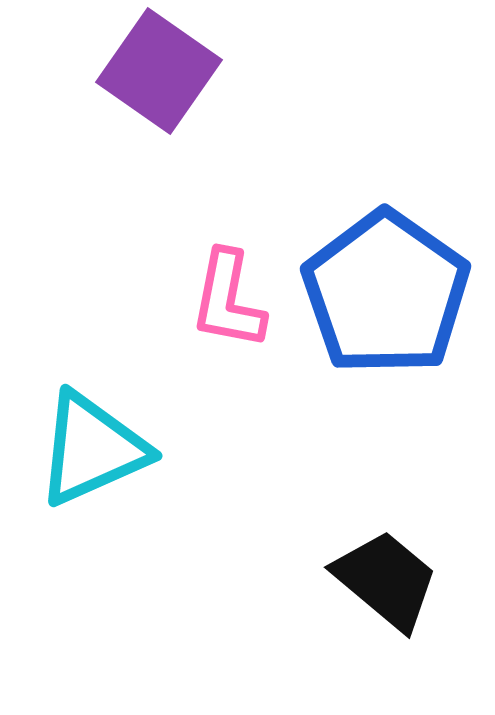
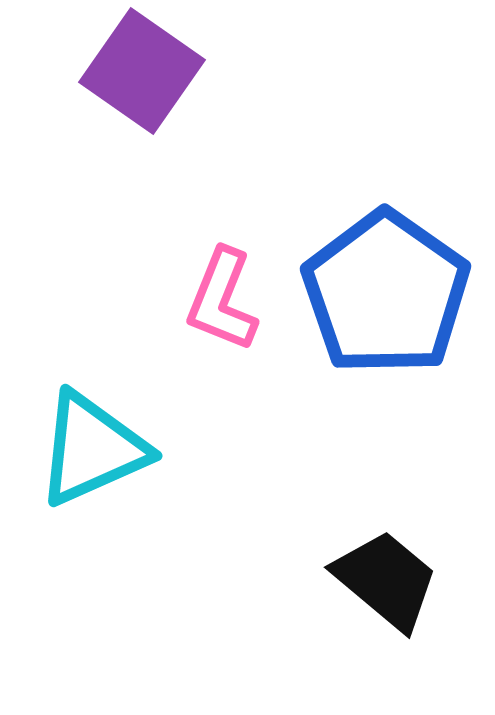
purple square: moved 17 px left
pink L-shape: moved 6 px left; rotated 11 degrees clockwise
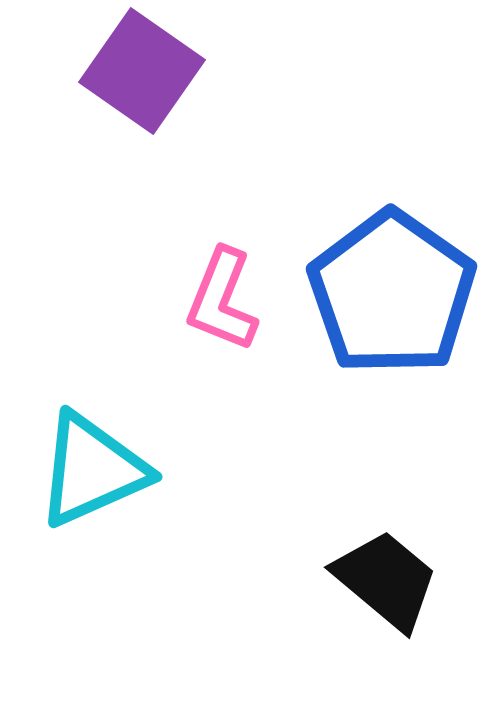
blue pentagon: moved 6 px right
cyan triangle: moved 21 px down
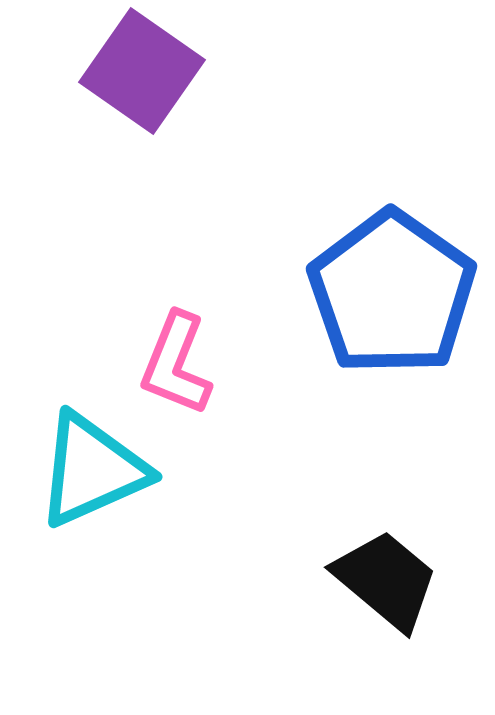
pink L-shape: moved 46 px left, 64 px down
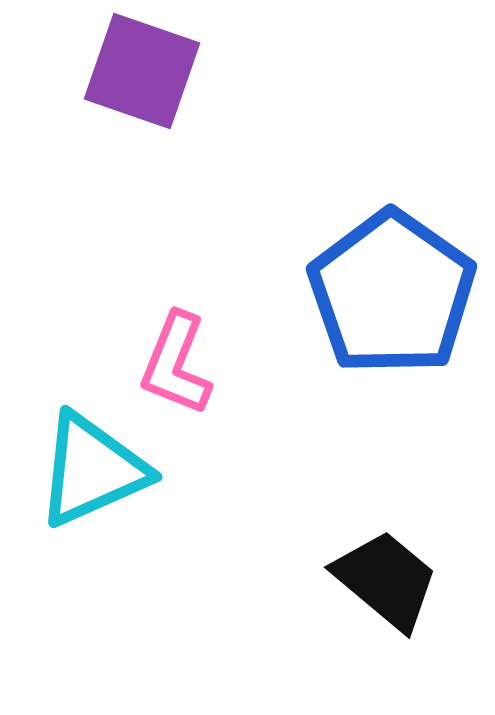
purple square: rotated 16 degrees counterclockwise
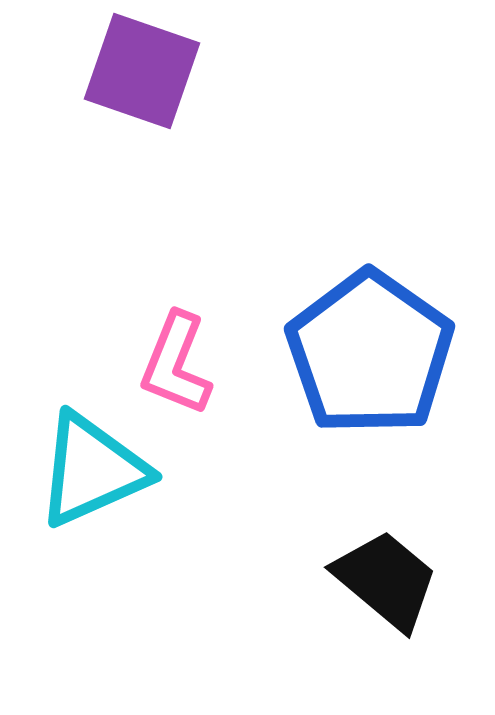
blue pentagon: moved 22 px left, 60 px down
